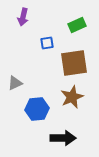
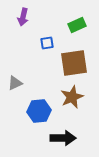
blue hexagon: moved 2 px right, 2 px down
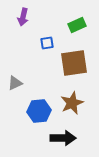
brown star: moved 6 px down
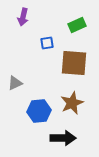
brown square: rotated 12 degrees clockwise
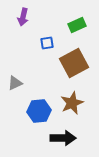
brown square: rotated 32 degrees counterclockwise
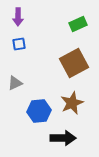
purple arrow: moved 5 px left; rotated 12 degrees counterclockwise
green rectangle: moved 1 px right, 1 px up
blue square: moved 28 px left, 1 px down
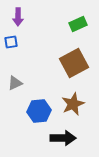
blue square: moved 8 px left, 2 px up
brown star: moved 1 px right, 1 px down
